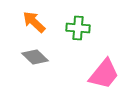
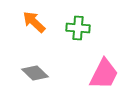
gray diamond: moved 16 px down
pink trapezoid: rotated 12 degrees counterclockwise
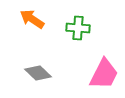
orange arrow: moved 2 px left, 3 px up; rotated 10 degrees counterclockwise
gray diamond: moved 3 px right
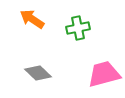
green cross: rotated 15 degrees counterclockwise
pink trapezoid: rotated 132 degrees counterclockwise
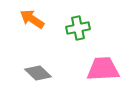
pink trapezoid: moved 1 px left, 5 px up; rotated 12 degrees clockwise
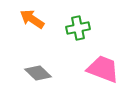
pink trapezoid: rotated 24 degrees clockwise
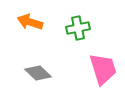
orange arrow: moved 2 px left, 3 px down; rotated 15 degrees counterclockwise
pink trapezoid: rotated 52 degrees clockwise
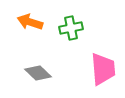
green cross: moved 7 px left
pink trapezoid: rotated 12 degrees clockwise
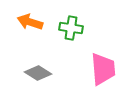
green cross: rotated 20 degrees clockwise
gray diamond: rotated 12 degrees counterclockwise
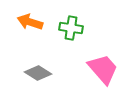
pink trapezoid: rotated 36 degrees counterclockwise
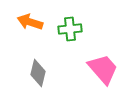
green cross: moved 1 px left, 1 px down; rotated 15 degrees counterclockwise
gray diamond: rotated 72 degrees clockwise
